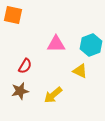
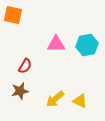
cyan hexagon: moved 4 px left; rotated 10 degrees clockwise
yellow triangle: moved 30 px down
yellow arrow: moved 2 px right, 4 px down
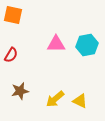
red semicircle: moved 14 px left, 11 px up
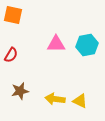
yellow arrow: rotated 48 degrees clockwise
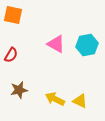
pink triangle: rotated 30 degrees clockwise
brown star: moved 1 px left, 1 px up
yellow arrow: rotated 18 degrees clockwise
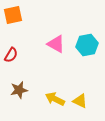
orange square: rotated 24 degrees counterclockwise
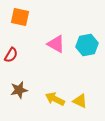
orange square: moved 7 px right, 2 px down; rotated 24 degrees clockwise
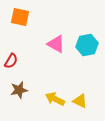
red semicircle: moved 6 px down
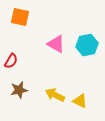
yellow arrow: moved 4 px up
